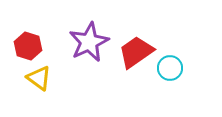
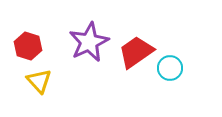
yellow triangle: moved 3 px down; rotated 12 degrees clockwise
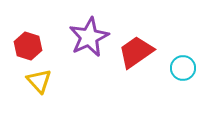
purple star: moved 5 px up
cyan circle: moved 13 px right
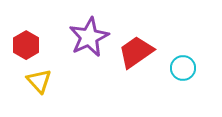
red hexagon: moved 2 px left, 1 px up; rotated 12 degrees clockwise
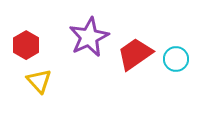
red trapezoid: moved 1 px left, 2 px down
cyan circle: moved 7 px left, 9 px up
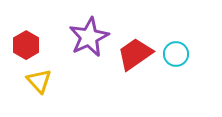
cyan circle: moved 5 px up
